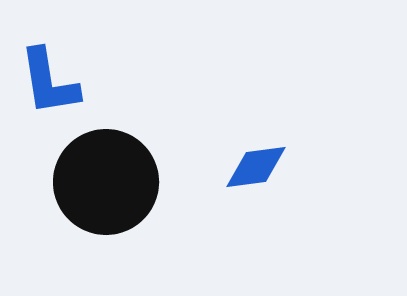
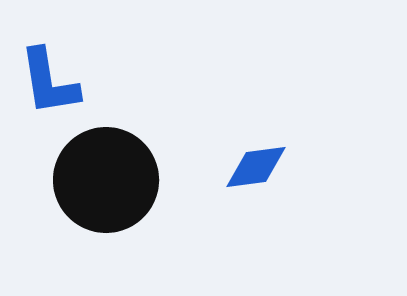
black circle: moved 2 px up
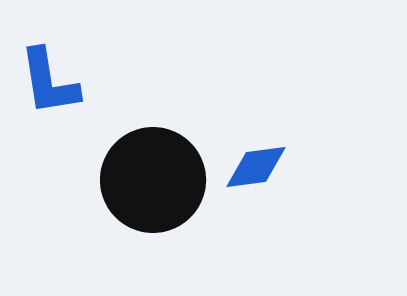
black circle: moved 47 px right
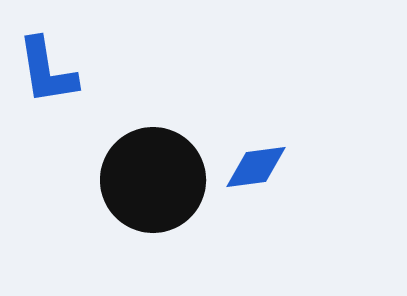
blue L-shape: moved 2 px left, 11 px up
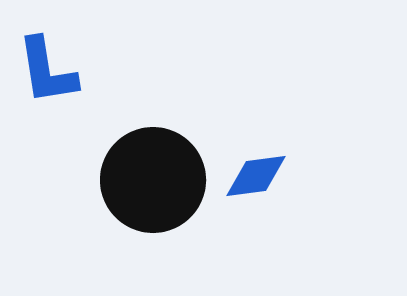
blue diamond: moved 9 px down
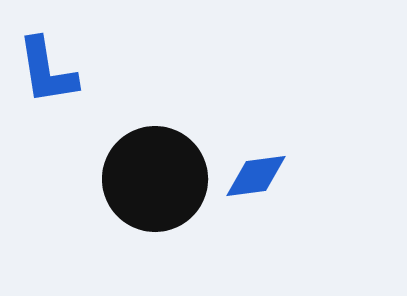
black circle: moved 2 px right, 1 px up
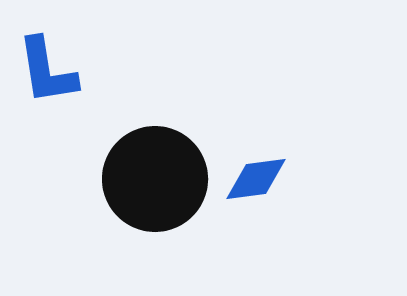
blue diamond: moved 3 px down
